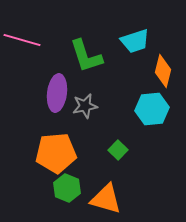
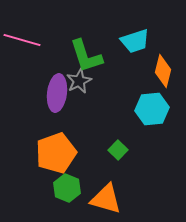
gray star: moved 6 px left, 25 px up; rotated 15 degrees counterclockwise
orange pentagon: rotated 15 degrees counterclockwise
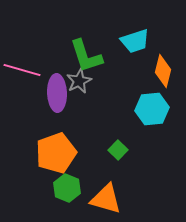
pink line: moved 30 px down
purple ellipse: rotated 9 degrees counterclockwise
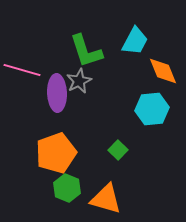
cyan trapezoid: rotated 44 degrees counterclockwise
green L-shape: moved 5 px up
orange diamond: rotated 36 degrees counterclockwise
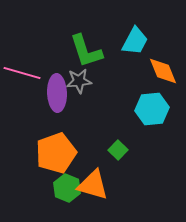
pink line: moved 3 px down
gray star: rotated 20 degrees clockwise
orange triangle: moved 13 px left, 14 px up
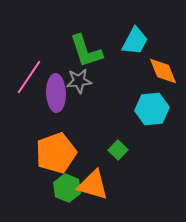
pink line: moved 7 px right, 4 px down; rotated 72 degrees counterclockwise
purple ellipse: moved 1 px left
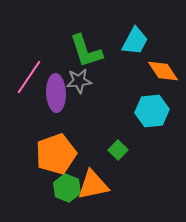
orange diamond: rotated 12 degrees counterclockwise
cyan hexagon: moved 2 px down
orange pentagon: moved 1 px down
orange triangle: rotated 28 degrees counterclockwise
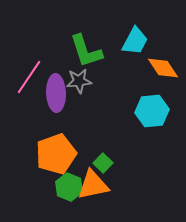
orange diamond: moved 3 px up
green square: moved 15 px left, 13 px down
green hexagon: moved 2 px right, 1 px up
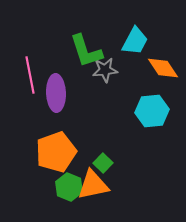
pink line: moved 1 px right, 2 px up; rotated 45 degrees counterclockwise
gray star: moved 26 px right, 11 px up
orange pentagon: moved 2 px up
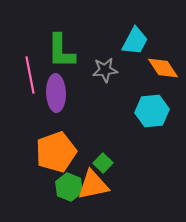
green L-shape: moved 25 px left; rotated 18 degrees clockwise
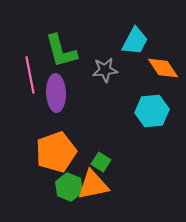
green L-shape: rotated 15 degrees counterclockwise
green square: moved 2 px left, 1 px up; rotated 12 degrees counterclockwise
